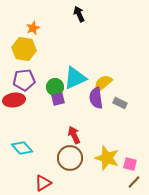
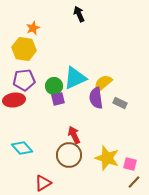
green circle: moved 1 px left, 1 px up
brown circle: moved 1 px left, 3 px up
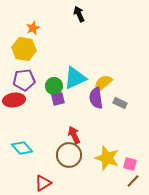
brown line: moved 1 px left, 1 px up
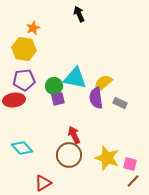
cyan triangle: rotated 35 degrees clockwise
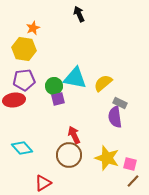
purple semicircle: moved 19 px right, 19 px down
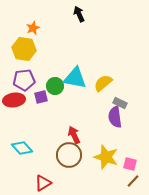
green circle: moved 1 px right
purple square: moved 17 px left, 2 px up
yellow star: moved 1 px left, 1 px up
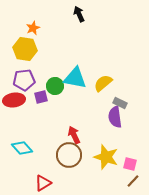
yellow hexagon: moved 1 px right
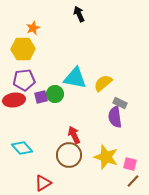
yellow hexagon: moved 2 px left; rotated 10 degrees counterclockwise
green circle: moved 8 px down
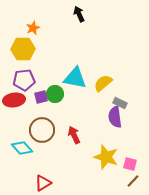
brown circle: moved 27 px left, 25 px up
